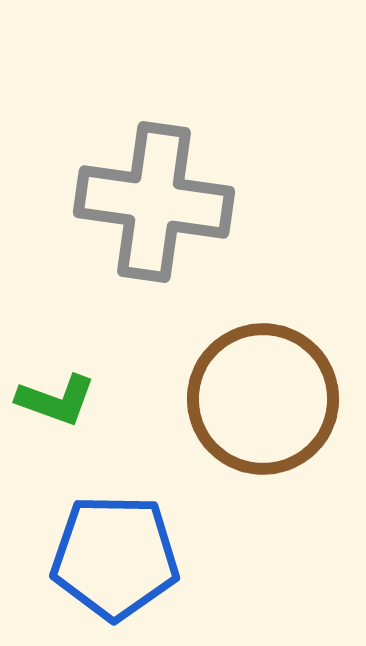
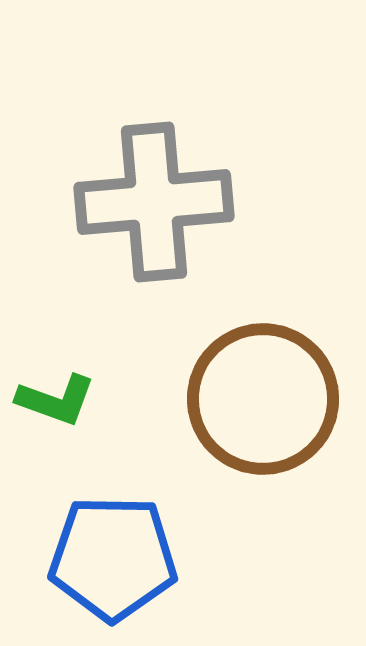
gray cross: rotated 13 degrees counterclockwise
blue pentagon: moved 2 px left, 1 px down
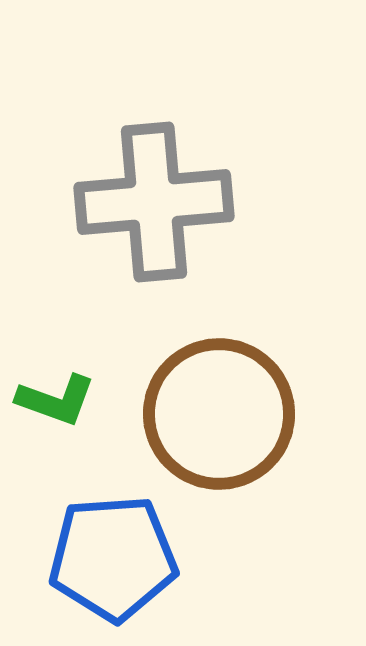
brown circle: moved 44 px left, 15 px down
blue pentagon: rotated 5 degrees counterclockwise
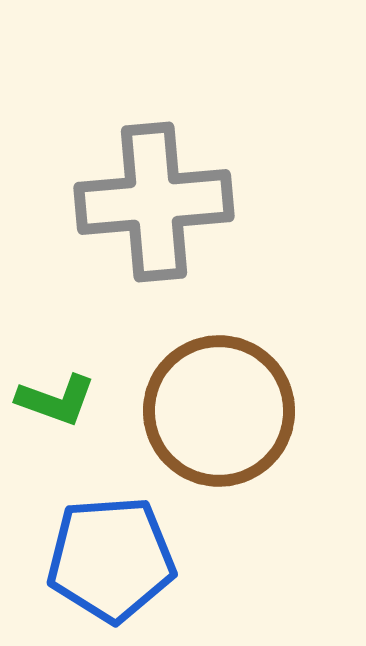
brown circle: moved 3 px up
blue pentagon: moved 2 px left, 1 px down
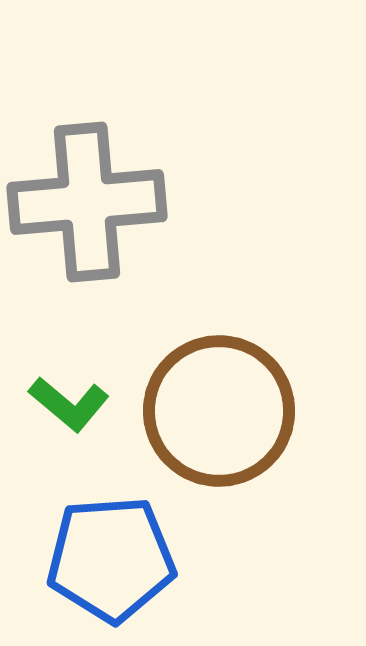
gray cross: moved 67 px left
green L-shape: moved 13 px right, 4 px down; rotated 20 degrees clockwise
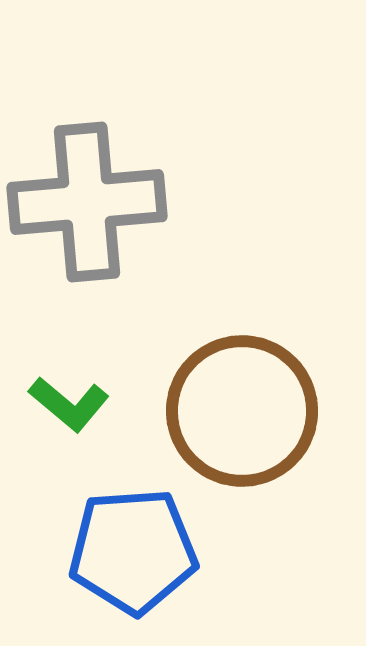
brown circle: moved 23 px right
blue pentagon: moved 22 px right, 8 px up
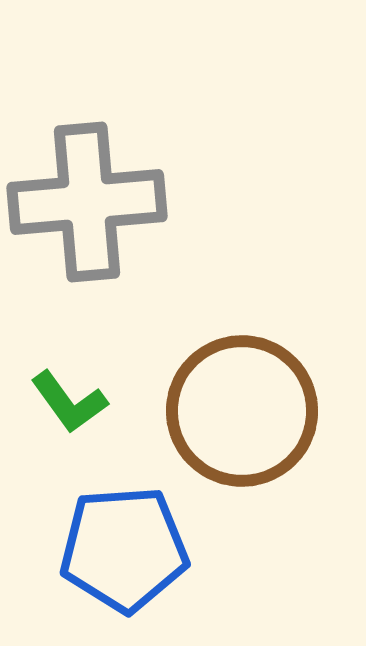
green L-shape: moved 2 px up; rotated 14 degrees clockwise
blue pentagon: moved 9 px left, 2 px up
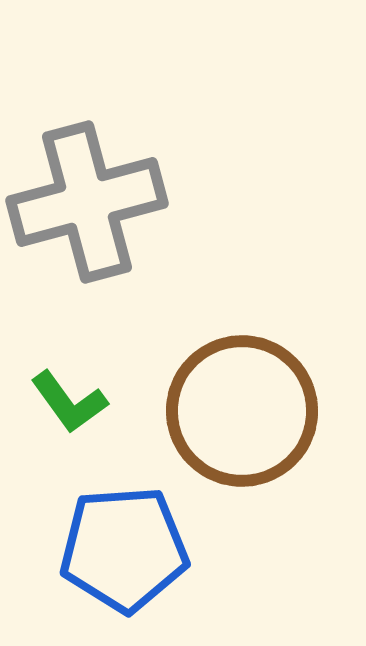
gray cross: rotated 10 degrees counterclockwise
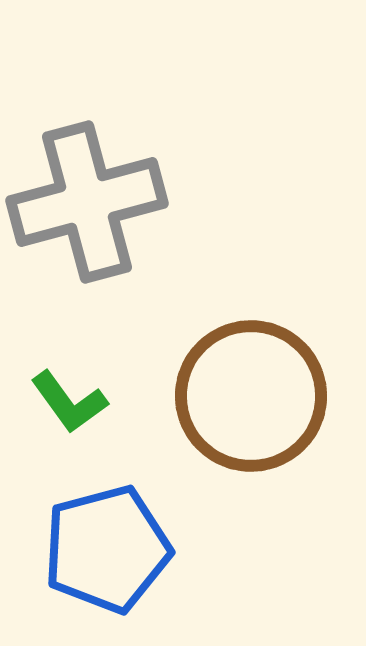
brown circle: moved 9 px right, 15 px up
blue pentagon: moved 17 px left; rotated 11 degrees counterclockwise
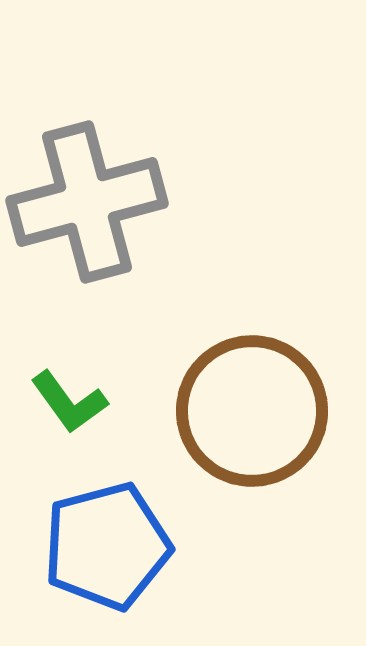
brown circle: moved 1 px right, 15 px down
blue pentagon: moved 3 px up
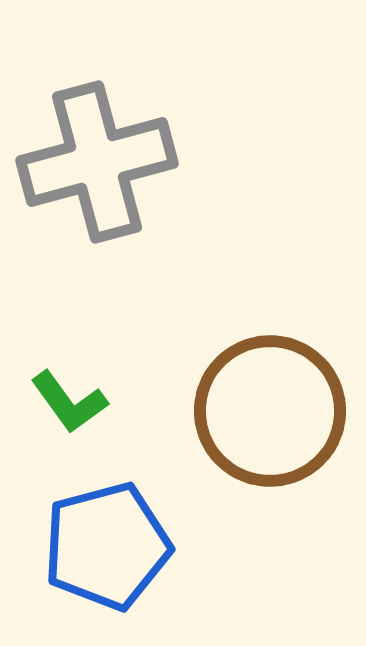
gray cross: moved 10 px right, 40 px up
brown circle: moved 18 px right
